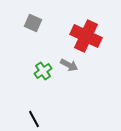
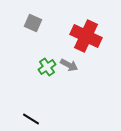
green cross: moved 4 px right, 4 px up
black line: moved 3 px left; rotated 30 degrees counterclockwise
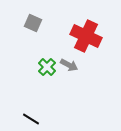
green cross: rotated 12 degrees counterclockwise
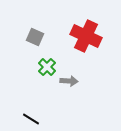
gray square: moved 2 px right, 14 px down
gray arrow: moved 16 px down; rotated 24 degrees counterclockwise
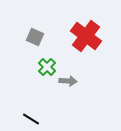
red cross: rotated 12 degrees clockwise
gray arrow: moved 1 px left
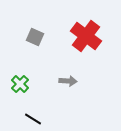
green cross: moved 27 px left, 17 px down
black line: moved 2 px right
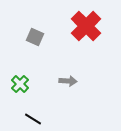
red cross: moved 10 px up; rotated 8 degrees clockwise
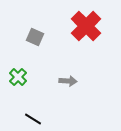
green cross: moved 2 px left, 7 px up
